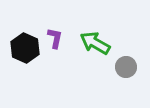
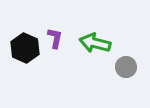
green arrow: rotated 16 degrees counterclockwise
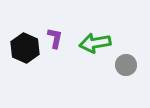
green arrow: rotated 24 degrees counterclockwise
gray circle: moved 2 px up
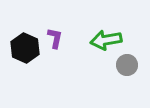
green arrow: moved 11 px right, 3 px up
gray circle: moved 1 px right
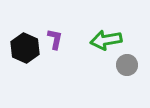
purple L-shape: moved 1 px down
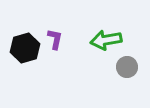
black hexagon: rotated 20 degrees clockwise
gray circle: moved 2 px down
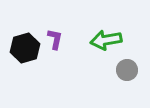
gray circle: moved 3 px down
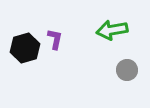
green arrow: moved 6 px right, 10 px up
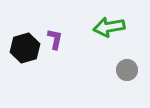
green arrow: moved 3 px left, 3 px up
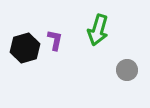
green arrow: moved 11 px left, 3 px down; rotated 64 degrees counterclockwise
purple L-shape: moved 1 px down
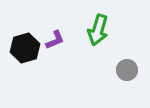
purple L-shape: rotated 55 degrees clockwise
